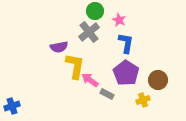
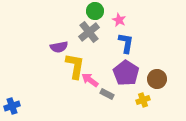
brown circle: moved 1 px left, 1 px up
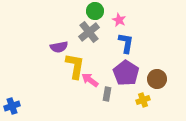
gray rectangle: rotated 72 degrees clockwise
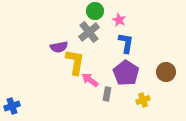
yellow L-shape: moved 4 px up
brown circle: moved 9 px right, 7 px up
